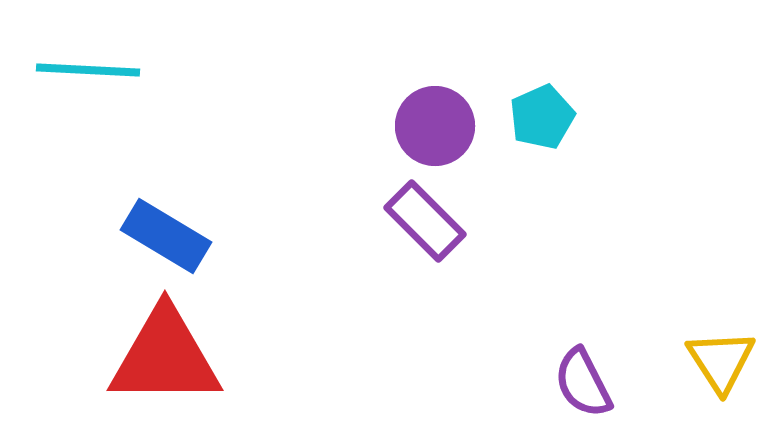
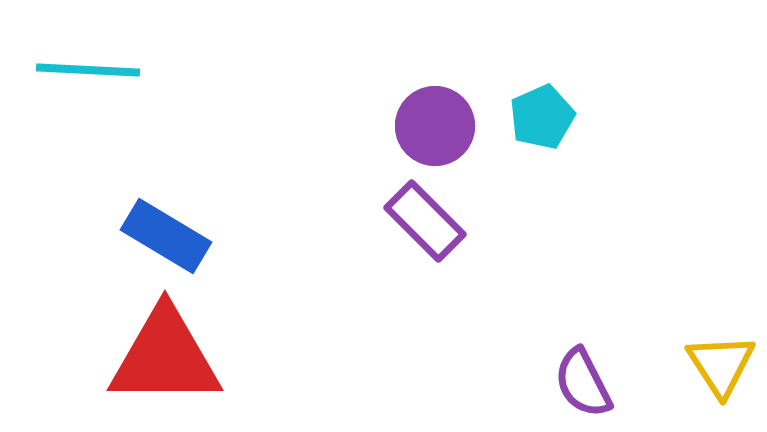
yellow triangle: moved 4 px down
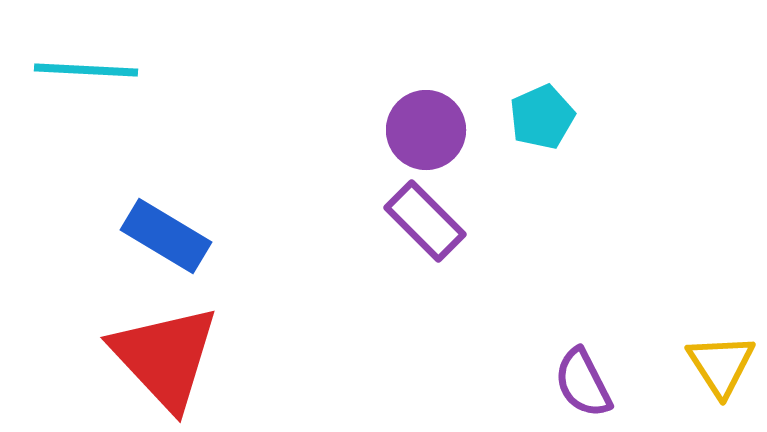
cyan line: moved 2 px left
purple circle: moved 9 px left, 4 px down
red triangle: rotated 47 degrees clockwise
